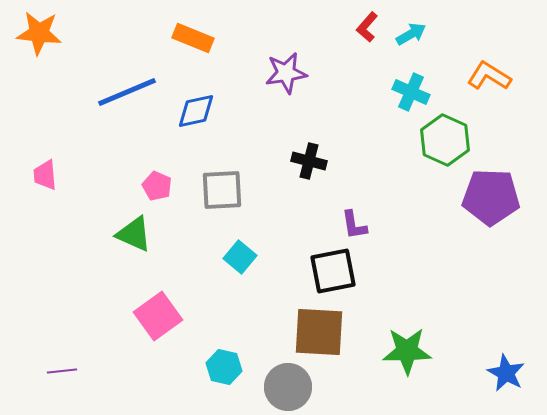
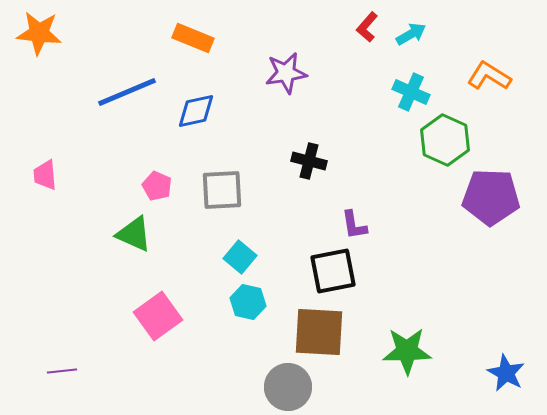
cyan hexagon: moved 24 px right, 65 px up
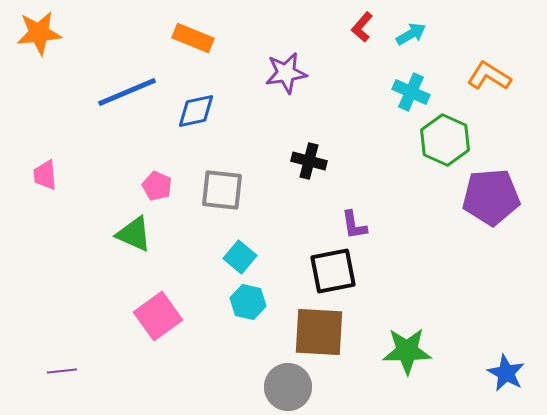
red L-shape: moved 5 px left
orange star: rotated 12 degrees counterclockwise
gray square: rotated 9 degrees clockwise
purple pentagon: rotated 6 degrees counterclockwise
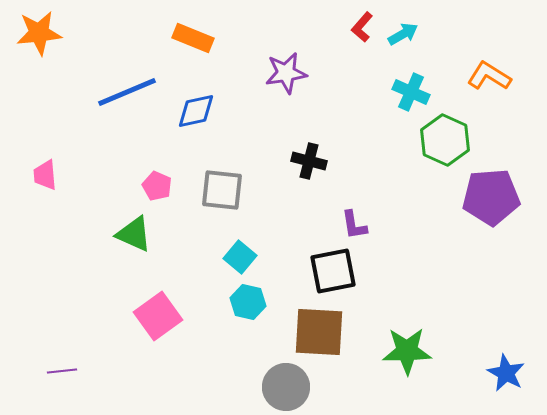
cyan arrow: moved 8 px left
gray circle: moved 2 px left
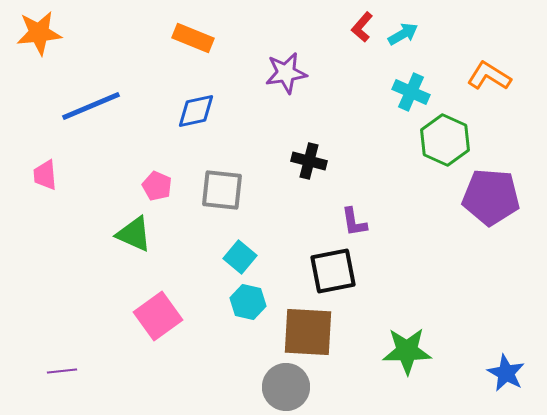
blue line: moved 36 px left, 14 px down
purple pentagon: rotated 8 degrees clockwise
purple L-shape: moved 3 px up
brown square: moved 11 px left
